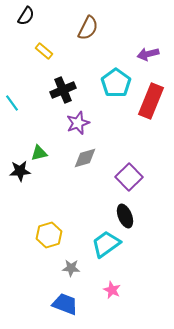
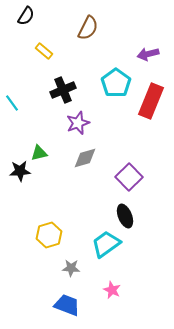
blue trapezoid: moved 2 px right, 1 px down
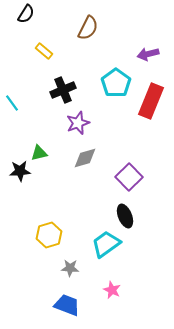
black semicircle: moved 2 px up
gray star: moved 1 px left
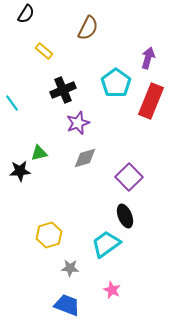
purple arrow: moved 4 px down; rotated 120 degrees clockwise
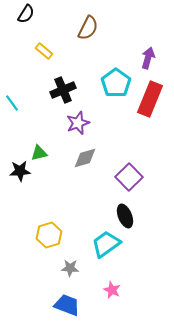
red rectangle: moved 1 px left, 2 px up
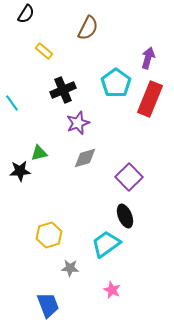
blue trapezoid: moved 19 px left; rotated 48 degrees clockwise
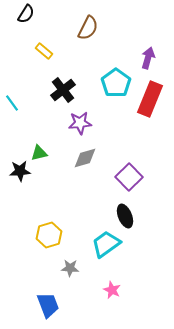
black cross: rotated 15 degrees counterclockwise
purple star: moved 2 px right; rotated 15 degrees clockwise
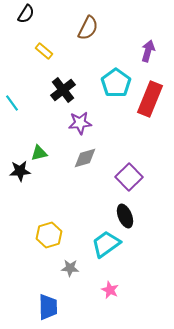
purple arrow: moved 7 px up
pink star: moved 2 px left
blue trapezoid: moved 2 px down; rotated 20 degrees clockwise
